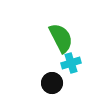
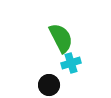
black circle: moved 3 px left, 2 px down
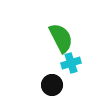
black circle: moved 3 px right
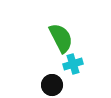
cyan cross: moved 2 px right, 1 px down
